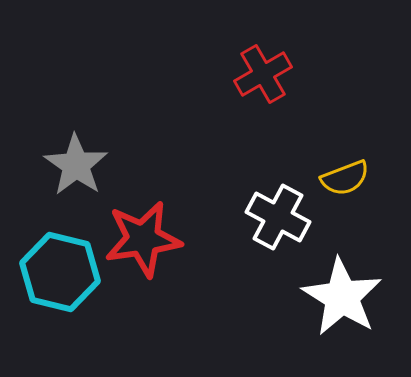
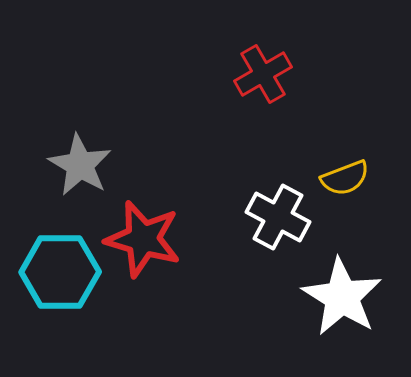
gray star: moved 4 px right; rotated 4 degrees counterclockwise
red star: rotated 24 degrees clockwise
cyan hexagon: rotated 14 degrees counterclockwise
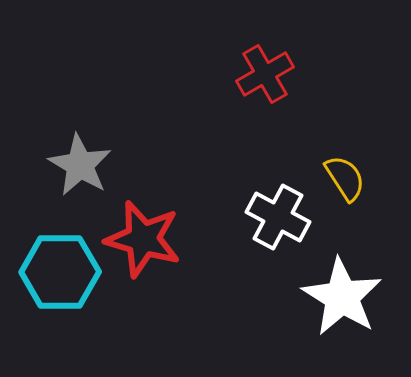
red cross: moved 2 px right
yellow semicircle: rotated 102 degrees counterclockwise
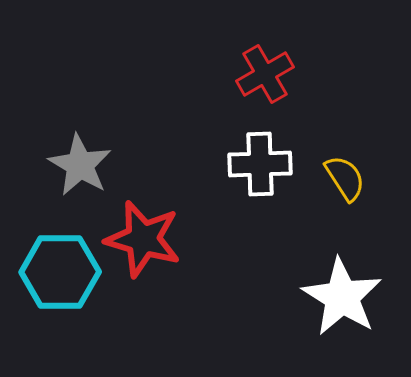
white cross: moved 18 px left, 53 px up; rotated 30 degrees counterclockwise
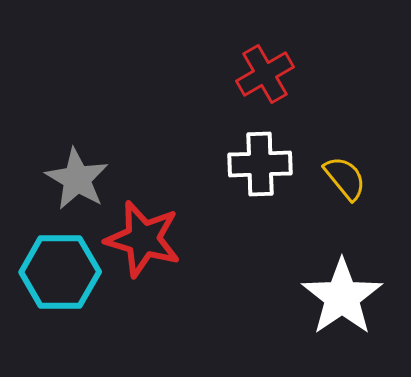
gray star: moved 3 px left, 14 px down
yellow semicircle: rotated 6 degrees counterclockwise
white star: rotated 6 degrees clockwise
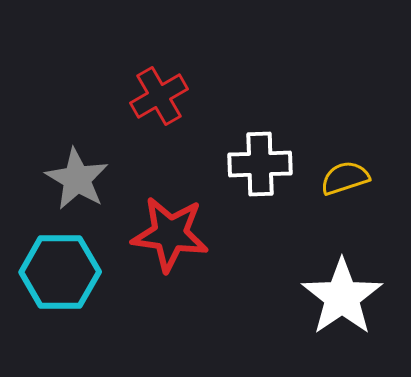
red cross: moved 106 px left, 22 px down
yellow semicircle: rotated 69 degrees counterclockwise
red star: moved 27 px right, 5 px up; rotated 8 degrees counterclockwise
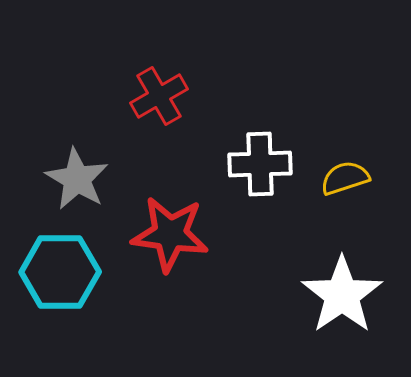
white star: moved 2 px up
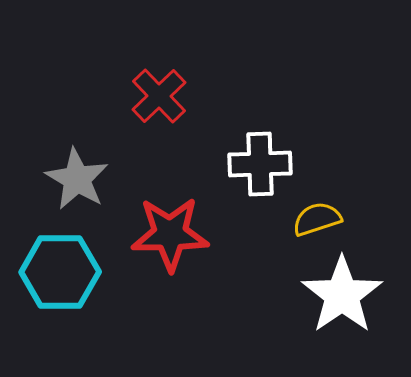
red cross: rotated 14 degrees counterclockwise
yellow semicircle: moved 28 px left, 41 px down
red star: rotated 8 degrees counterclockwise
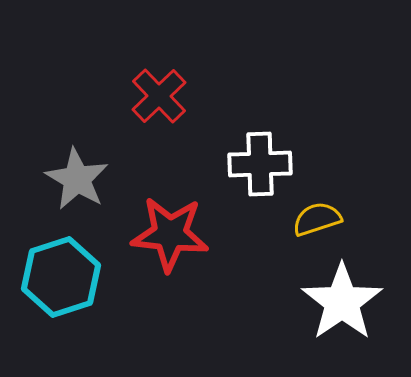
red star: rotated 6 degrees clockwise
cyan hexagon: moved 1 px right, 5 px down; rotated 18 degrees counterclockwise
white star: moved 7 px down
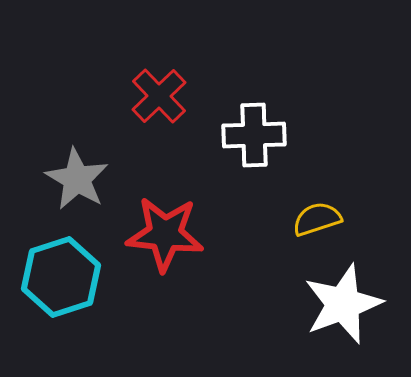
white cross: moved 6 px left, 29 px up
red star: moved 5 px left
white star: moved 1 px right, 2 px down; rotated 14 degrees clockwise
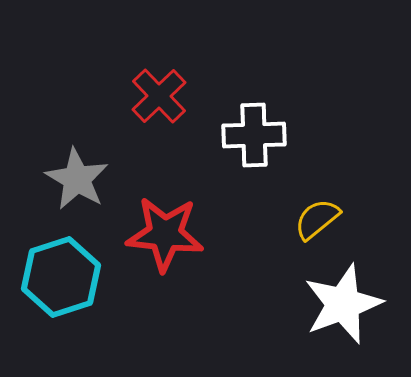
yellow semicircle: rotated 21 degrees counterclockwise
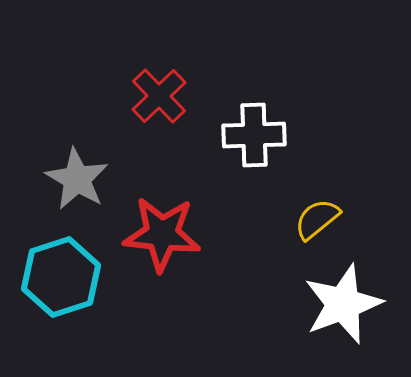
red star: moved 3 px left
